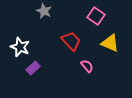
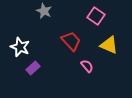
yellow triangle: moved 1 px left, 2 px down
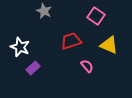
red trapezoid: rotated 65 degrees counterclockwise
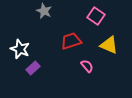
white star: moved 2 px down
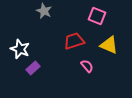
pink square: moved 1 px right; rotated 12 degrees counterclockwise
red trapezoid: moved 3 px right
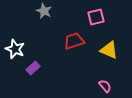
pink square: moved 1 px left, 1 px down; rotated 36 degrees counterclockwise
yellow triangle: moved 5 px down
white star: moved 5 px left
pink semicircle: moved 18 px right, 20 px down
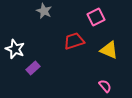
pink square: rotated 12 degrees counterclockwise
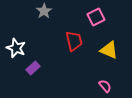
gray star: rotated 14 degrees clockwise
red trapezoid: rotated 95 degrees clockwise
white star: moved 1 px right, 1 px up
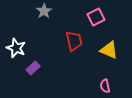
pink semicircle: rotated 152 degrees counterclockwise
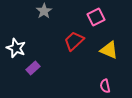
red trapezoid: rotated 120 degrees counterclockwise
